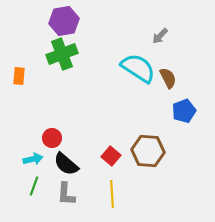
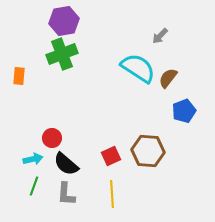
brown semicircle: rotated 115 degrees counterclockwise
red square: rotated 24 degrees clockwise
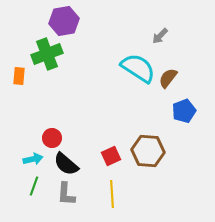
green cross: moved 15 px left
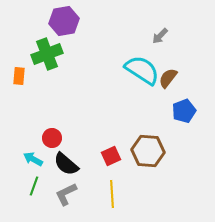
cyan semicircle: moved 4 px right, 2 px down
cyan arrow: rotated 138 degrees counterclockwise
gray L-shape: rotated 60 degrees clockwise
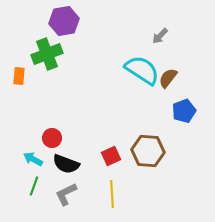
black semicircle: rotated 20 degrees counterclockwise
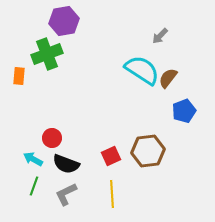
brown hexagon: rotated 12 degrees counterclockwise
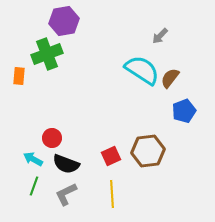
brown semicircle: moved 2 px right
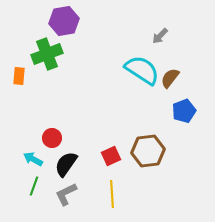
black semicircle: rotated 104 degrees clockwise
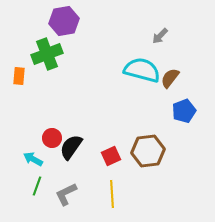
cyan semicircle: rotated 18 degrees counterclockwise
black semicircle: moved 5 px right, 17 px up
green line: moved 3 px right
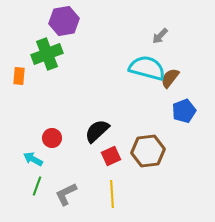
cyan semicircle: moved 5 px right, 2 px up
black semicircle: moved 26 px right, 16 px up; rotated 12 degrees clockwise
